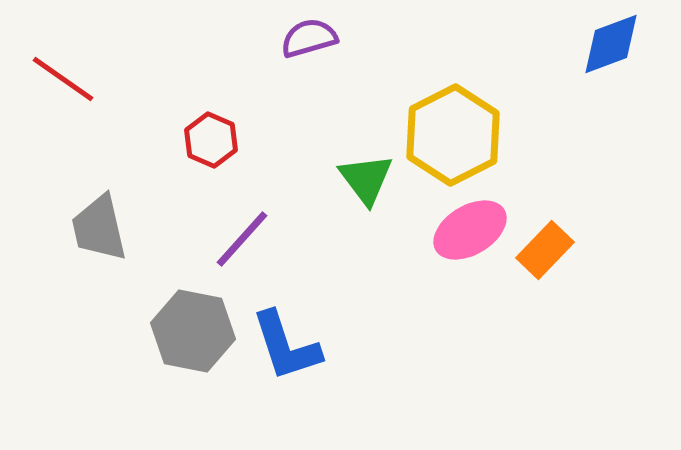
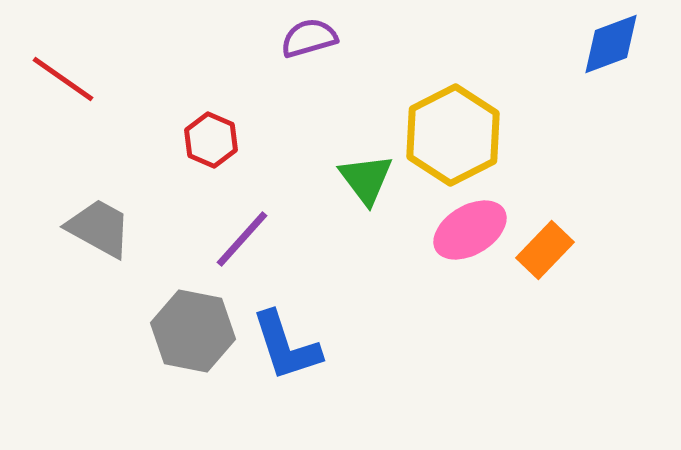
gray trapezoid: rotated 132 degrees clockwise
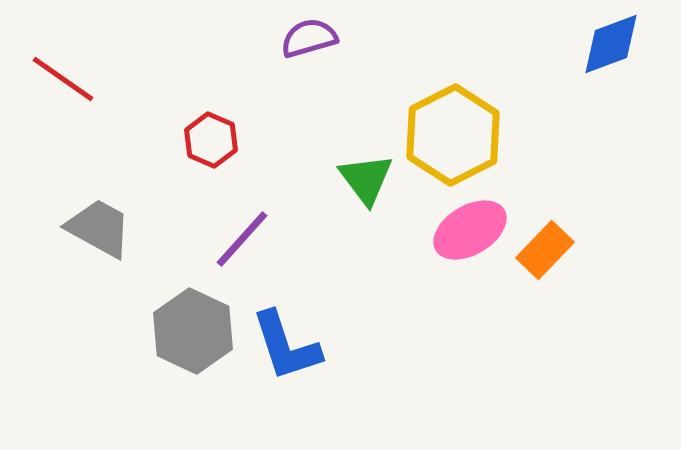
gray hexagon: rotated 14 degrees clockwise
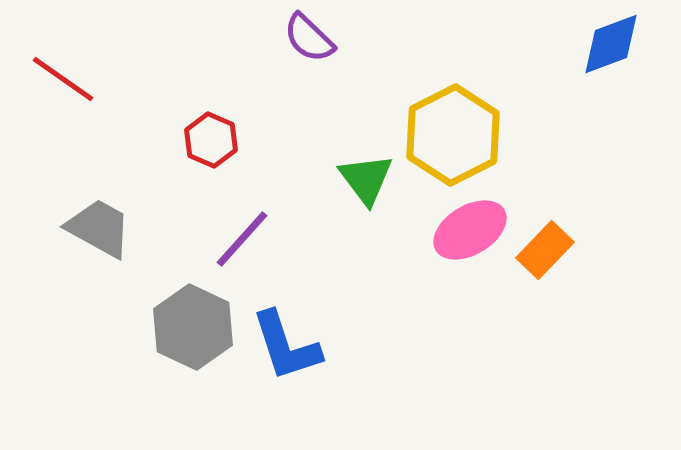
purple semicircle: rotated 120 degrees counterclockwise
gray hexagon: moved 4 px up
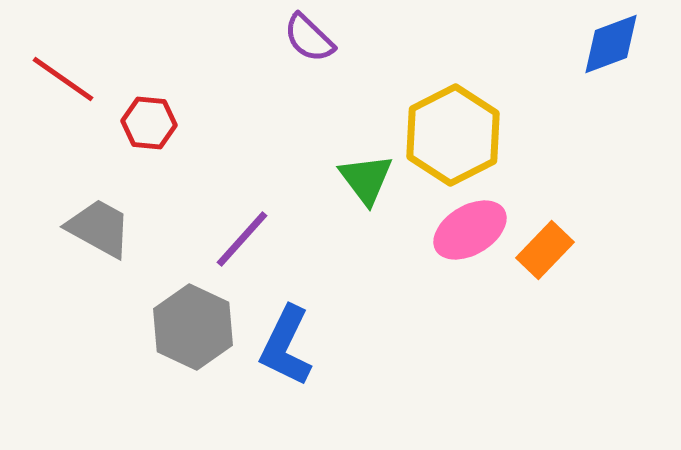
red hexagon: moved 62 px left, 17 px up; rotated 18 degrees counterclockwise
blue L-shape: rotated 44 degrees clockwise
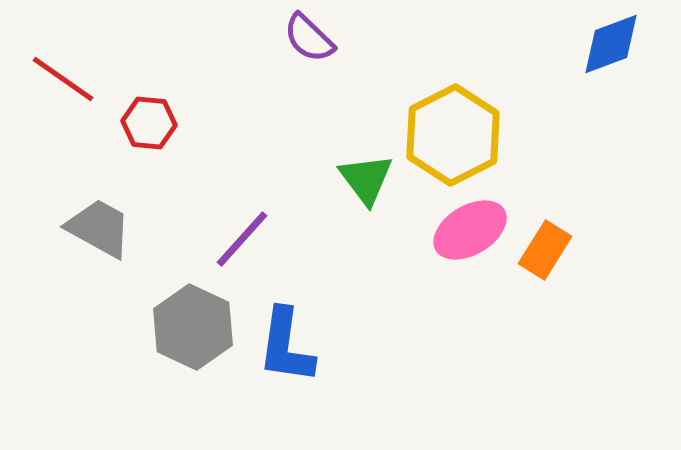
orange rectangle: rotated 12 degrees counterclockwise
blue L-shape: rotated 18 degrees counterclockwise
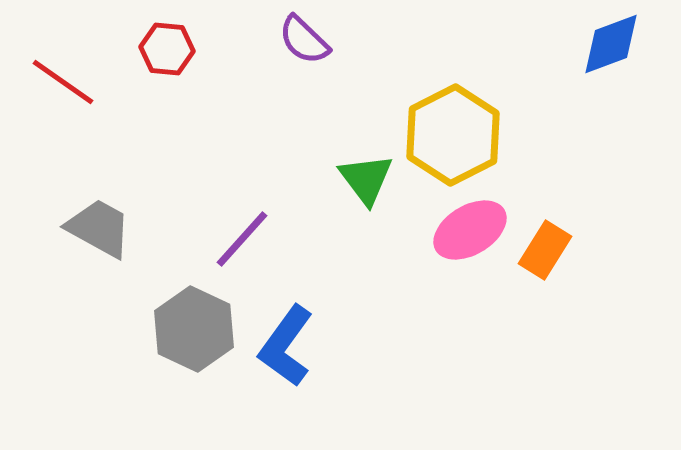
purple semicircle: moved 5 px left, 2 px down
red line: moved 3 px down
red hexagon: moved 18 px right, 74 px up
gray hexagon: moved 1 px right, 2 px down
blue L-shape: rotated 28 degrees clockwise
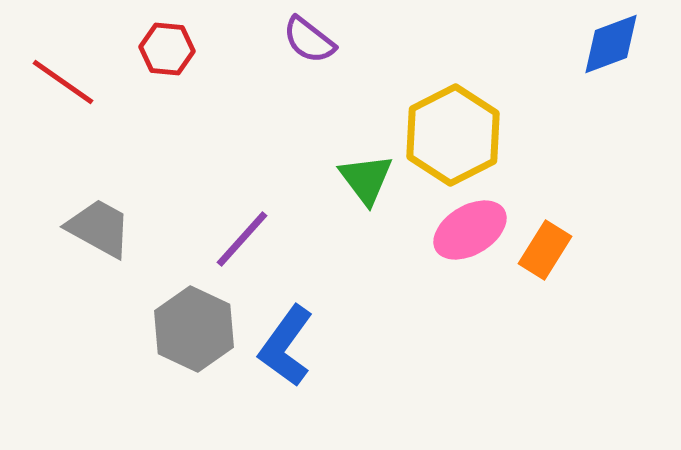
purple semicircle: moved 5 px right; rotated 6 degrees counterclockwise
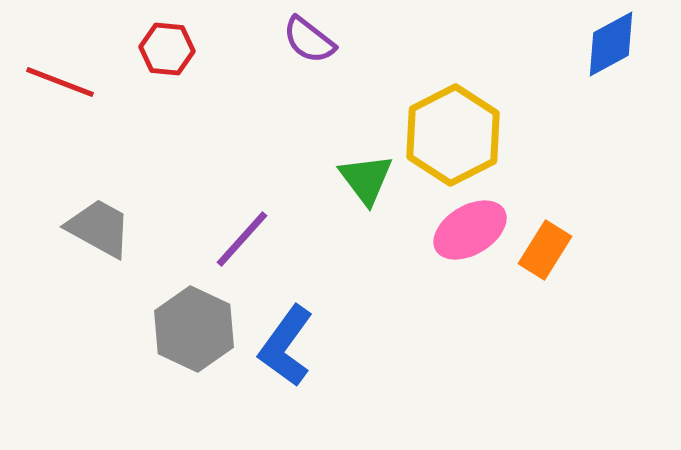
blue diamond: rotated 8 degrees counterclockwise
red line: moved 3 px left; rotated 14 degrees counterclockwise
